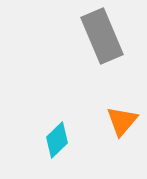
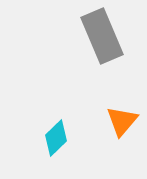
cyan diamond: moved 1 px left, 2 px up
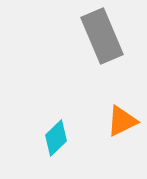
orange triangle: rotated 24 degrees clockwise
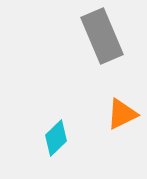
orange triangle: moved 7 px up
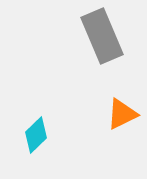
cyan diamond: moved 20 px left, 3 px up
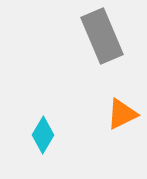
cyan diamond: moved 7 px right; rotated 15 degrees counterclockwise
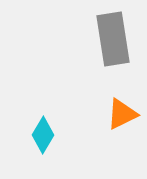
gray rectangle: moved 11 px right, 3 px down; rotated 14 degrees clockwise
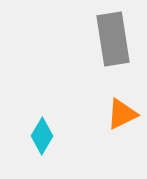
cyan diamond: moved 1 px left, 1 px down
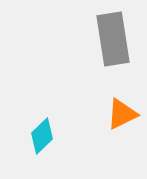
cyan diamond: rotated 15 degrees clockwise
